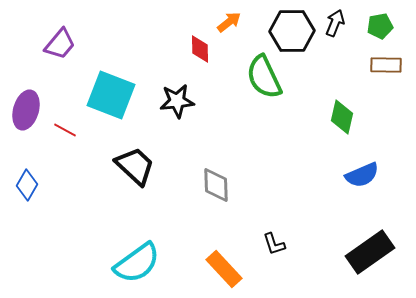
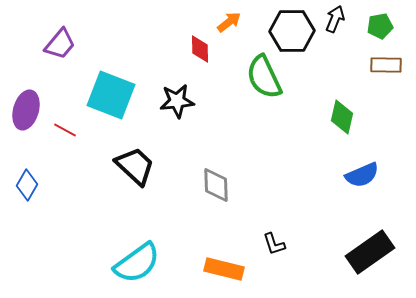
black arrow: moved 4 px up
orange rectangle: rotated 33 degrees counterclockwise
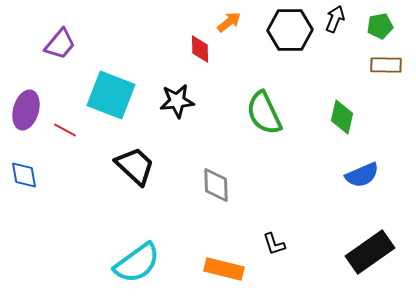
black hexagon: moved 2 px left, 1 px up
green semicircle: moved 36 px down
blue diamond: moved 3 px left, 10 px up; rotated 40 degrees counterclockwise
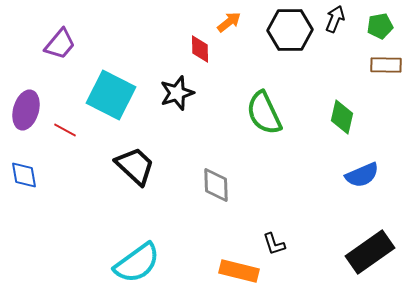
cyan square: rotated 6 degrees clockwise
black star: moved 8 px up; rotated 12 degrees counterclockwise
orange rectangle: moved 15 px right, 2 px down
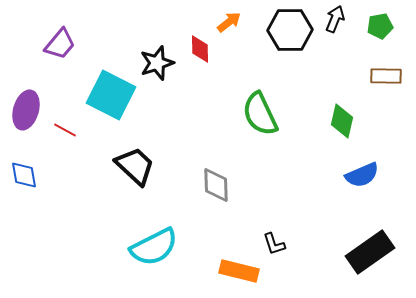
brown rectangle: moved 11 px down
black star: moved 20 px left, 30 px up
green semicircle: moved 4 px left, 1 px down
green diamond: moved 4 px down
cyan semicircle: moved 17 px right, 16 px up; rotated 9 degrees clockwise
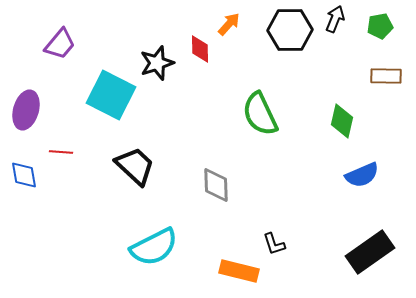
orange arrow: moved 2 px down; rotated 10 degrees counterclockwise
red line: moved 4 px left, 22 px down; rotated 25 degrees counterclockwise
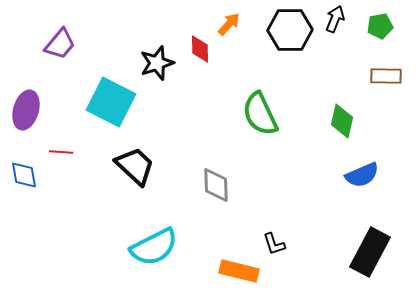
cyan square: moved 7 px down
black rectangle: rotated 27 degrees counterclockwise
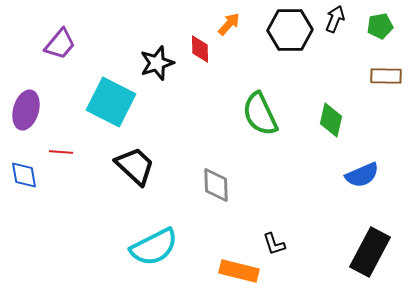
green diamond: moved 11 px left, 1 px up
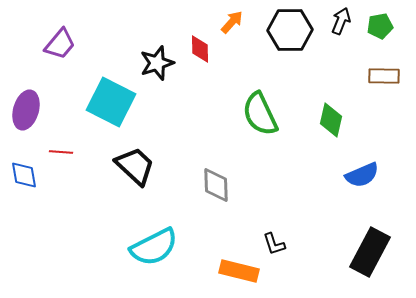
black arrow: moved 6 px right, 2 px down
orange arrow: moved 3 px right, 2 px up
brown rectangle: moved 2 px left
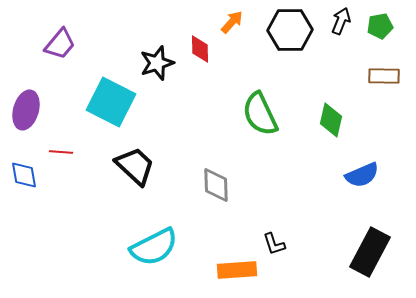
orange rectangle: moved 2 px left, 1 px up; rotated 18 degrees counterclockwise
